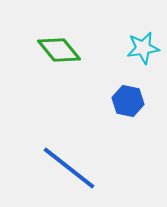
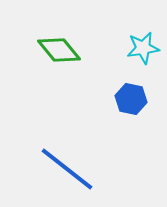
blue hexagon: moved 3 px right, 2 px up
blue line: moved 2 px left, 1 px down
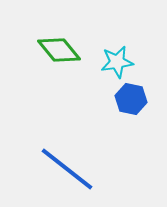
cyan star: moved 26 px left, 14 px down
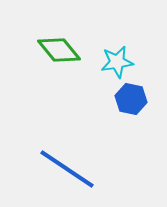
blue line: rotated 4 degrees counterclockwise
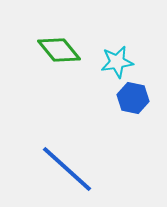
blue hexagon: moved 2 px right, 1 px up
blue line: rotated 8 degrees clockwise
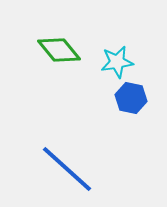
blue hexagon: moved 2 px left
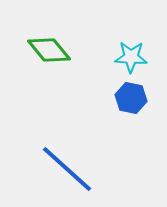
green diamond: moved 10 px left
cyan star: moved 14 px right, 5 px up; rotated 12 degrees clockwise
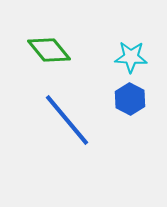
blue hexagon: moved 1 px left, 1 px down; rotated 16 degrees clockwise
blue line: moved 49 px up; rotated 8 degrees clockwise
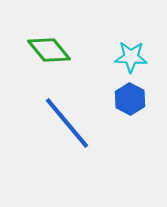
blue line: moved 3 px down
